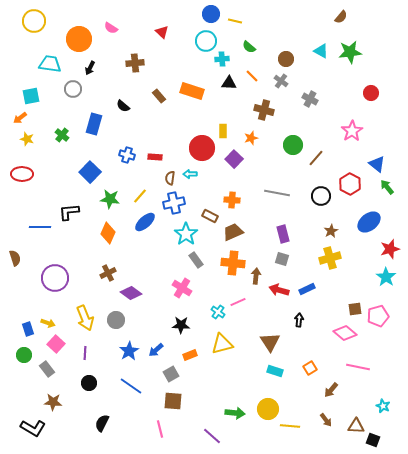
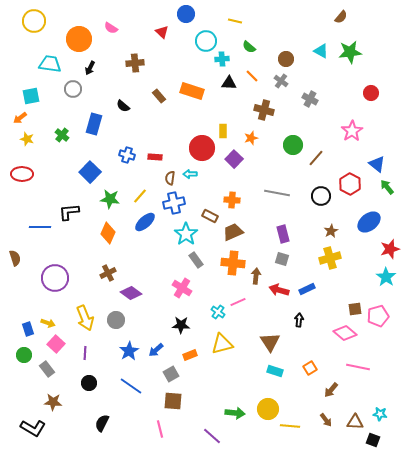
blue circle at (211, 14): moved 25 px left
cyan star at (383, 406): moved 3 px left, 8 px down; rotated 16 degrees counterclockwise
brown triangle at (356, 426): moved 1 px left, 4 px up
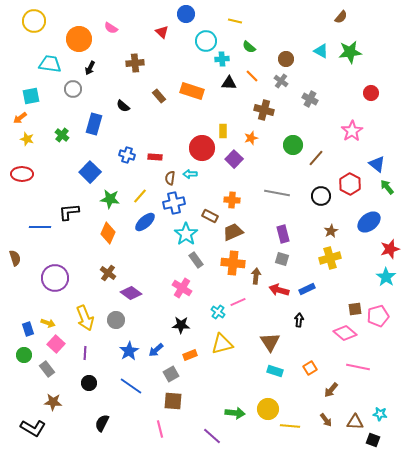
brown cross at (108, 273): rotated 28 degrees counterclockwise
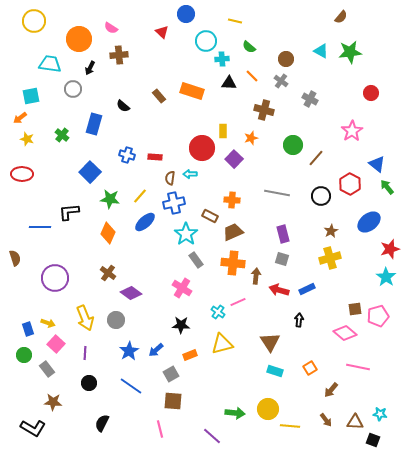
brown cross at (135, 63): moved 16 px left, 8 px up
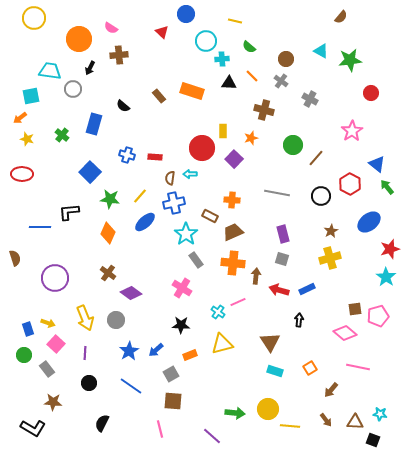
yellow circle at (34, 21): moved 3 px up
green star at (350, 52): moved 8 px down
cyan trapezoid at (50, 64): moved 7 px down
